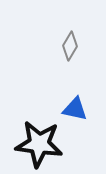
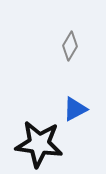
blue triangle: rotated 40 degrees counterclockwise
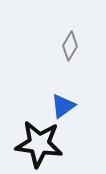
blue triangle: moved 12 px left, 3 px up; rotated 8 degrees counterclockwise
